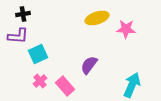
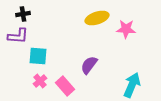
cyan square: moved 2 px down; rotated 30 degrees clockwise
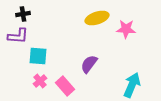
purple semicircle: moved 1 px up
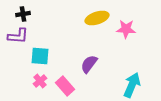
cyan square: moved 2 px right
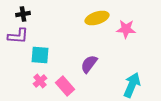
cyan square: moved 1 px up
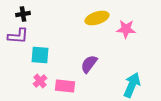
pink rectangle: rotated 42 degrees counterclockwise
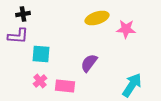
cyan square: moved 1 px right, 1 px up
purple semicircle: moved 1 px up
cyan arrow: rotated 10 degrees clockwise
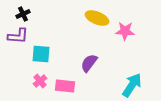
black cross: rotated 16 degrees counterclockwise
yellow ellipse: rotated 40 degrees clockwise
pink star: moved 1 px left, 2 px down
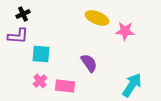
purple semicircle: rotated 108 degrees clockwise
